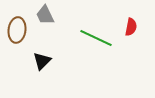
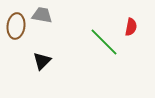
gray trapezoid: moved 3 px left; rotated 125 degrees clockwise
brown ellipse: moved 1 px left, 4 px up
green line: moved 8 px right, 4 px down; rotated 20 degrees clockwise
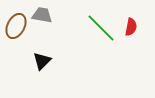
brown ellipse: rotated 20 degrees clockwise
green line: moved 3 px left, 14 px up
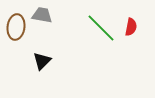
brown ellipse: moved 1 px down; rotated 20 degrees counterclockwise
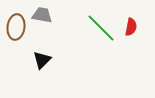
black triangle: moved 1 px up
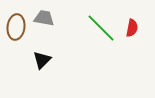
gray trapezoid: moved 2 px right, 3 px down
red semicircle: moved 1 px right, 1 px down
